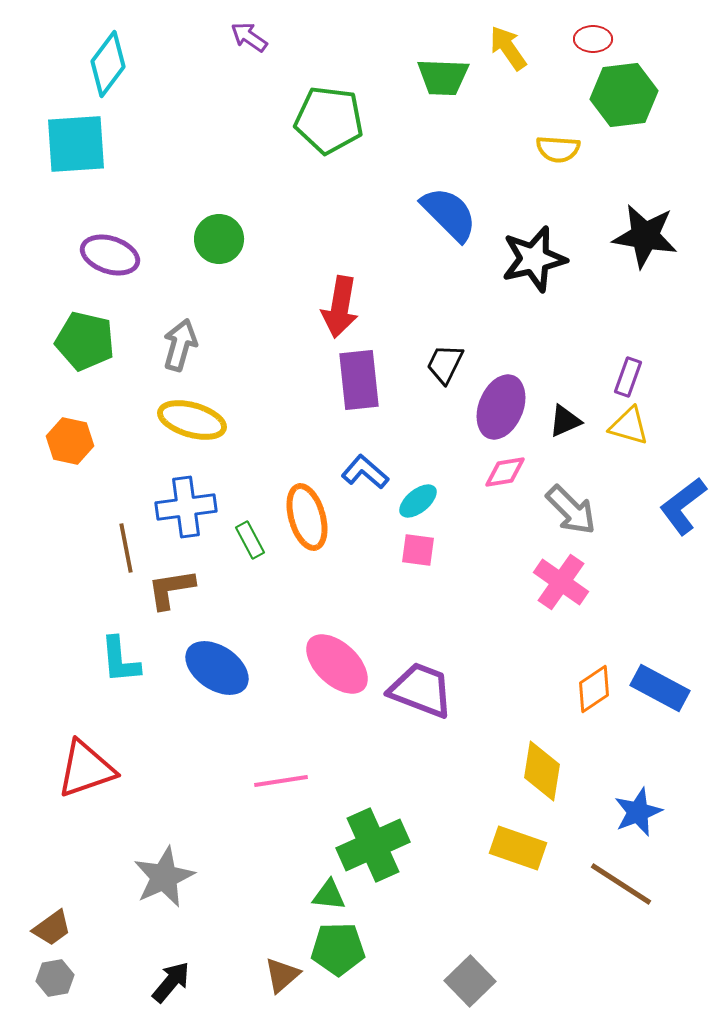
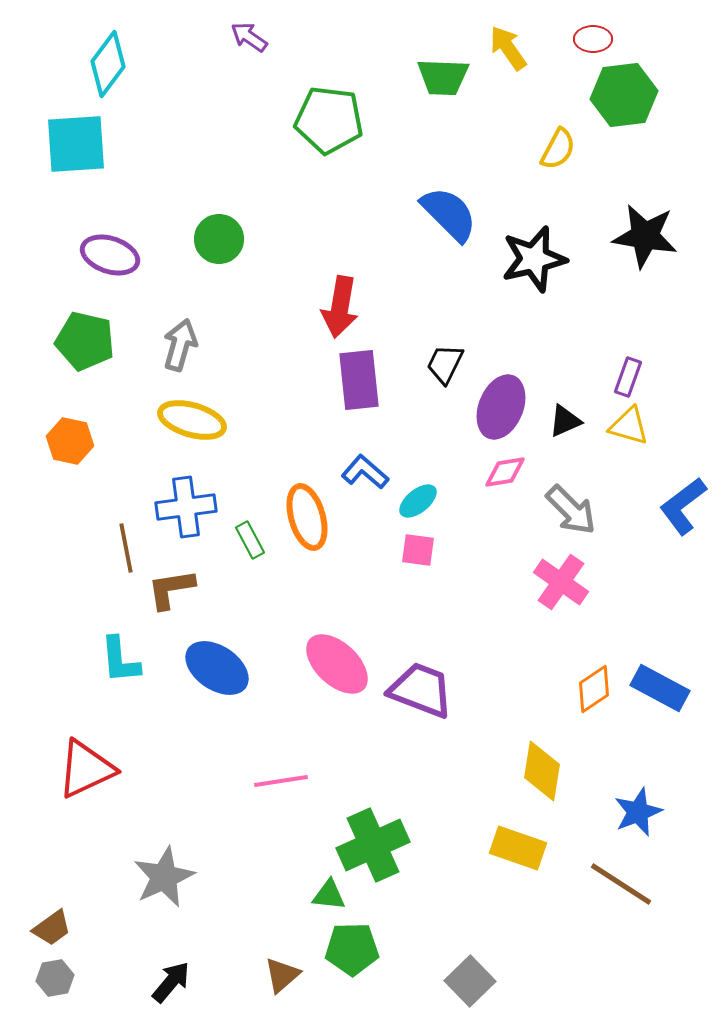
yellow semicircle at (558, 149): rotated 66 degrees counterclockwise
red triangle at (86, 769): rotated 6 degrees counterclockwise
green pentagon at (338, 949): moved 14 px right
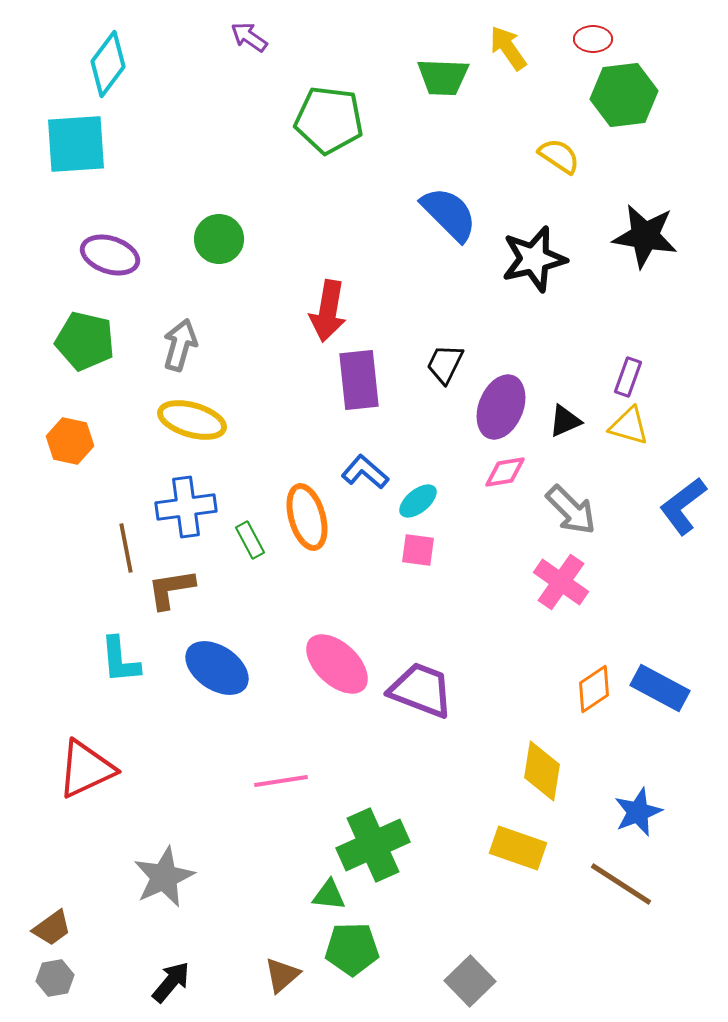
yellow semicircle at (558, 149): moved 1 px right, 7 px down; rotated 84 degrees counterclockwise
red arrow at (340, 307): moved 12 px left, 4 px down
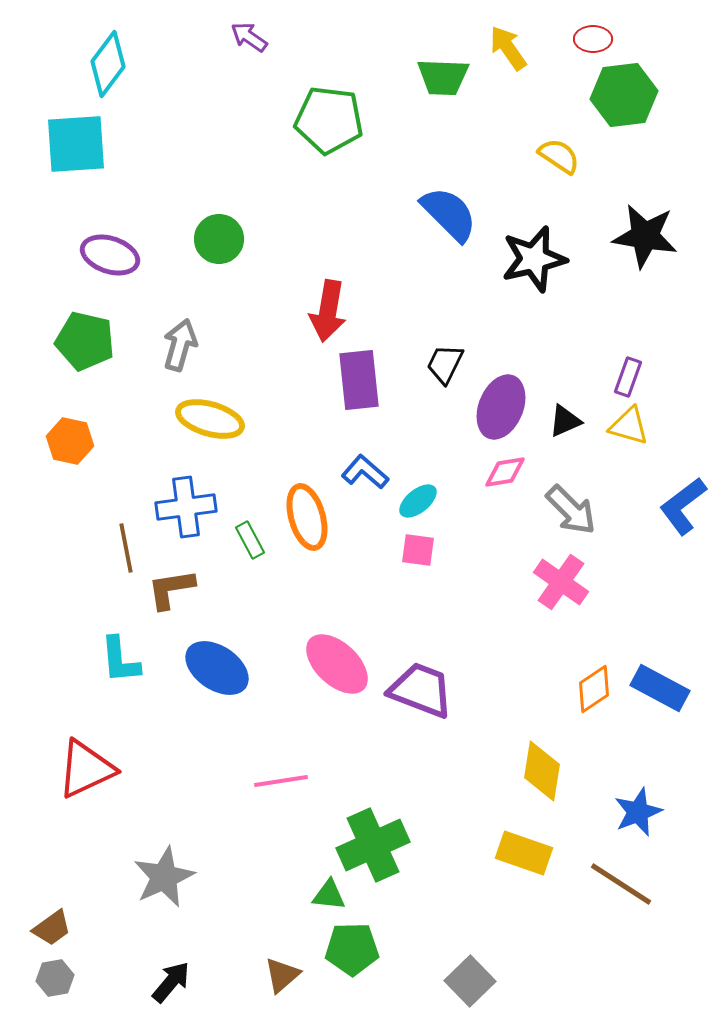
yellow ellipse at (192, 420): moved 18 px right, 1 px up
yellow rectangle at (518, 848): moved 6 px right, 5 px down
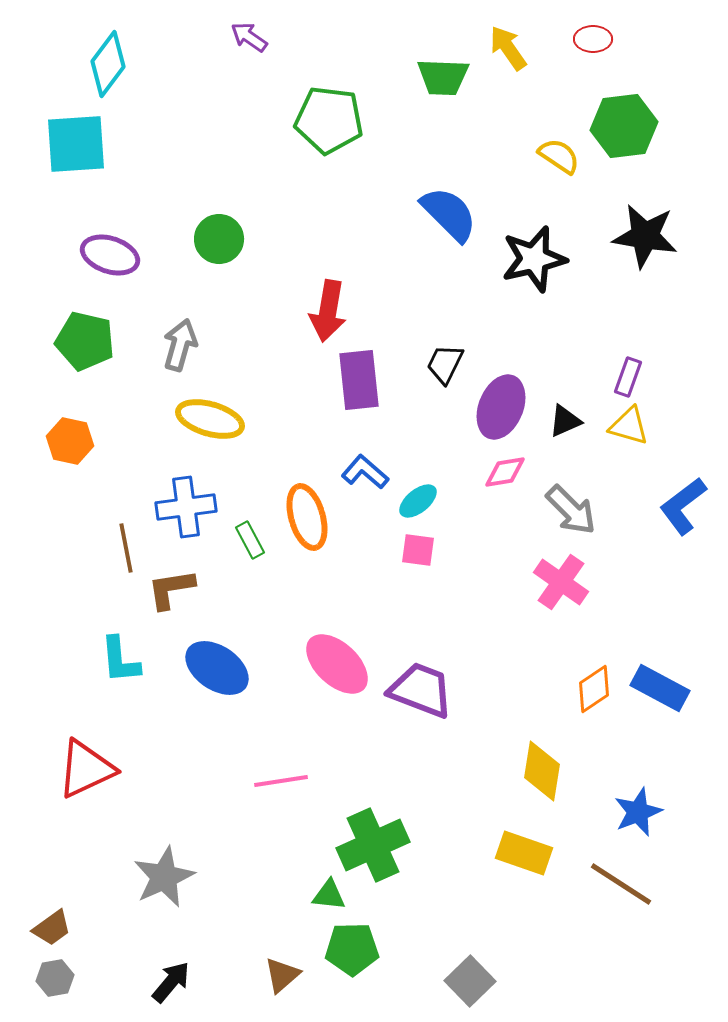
green hexagon at (624, 95): moved 31 px down
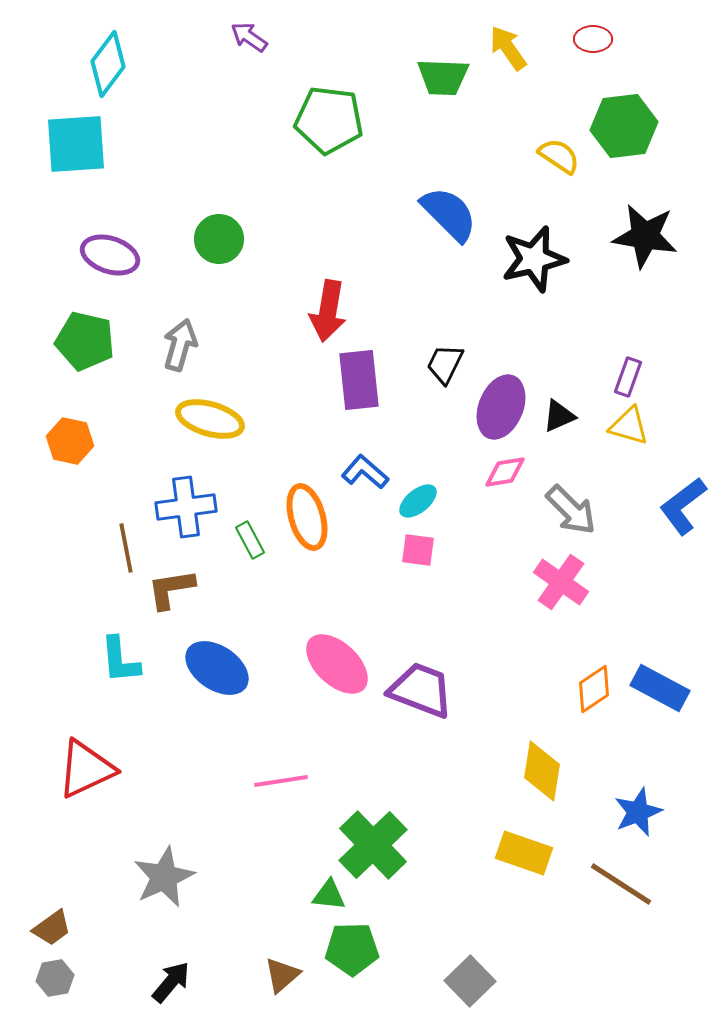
black triangle at (565, 421): moved 6 px left, 5 px up
green cross at (373, 845): rotated 20 degrees counterclockwise
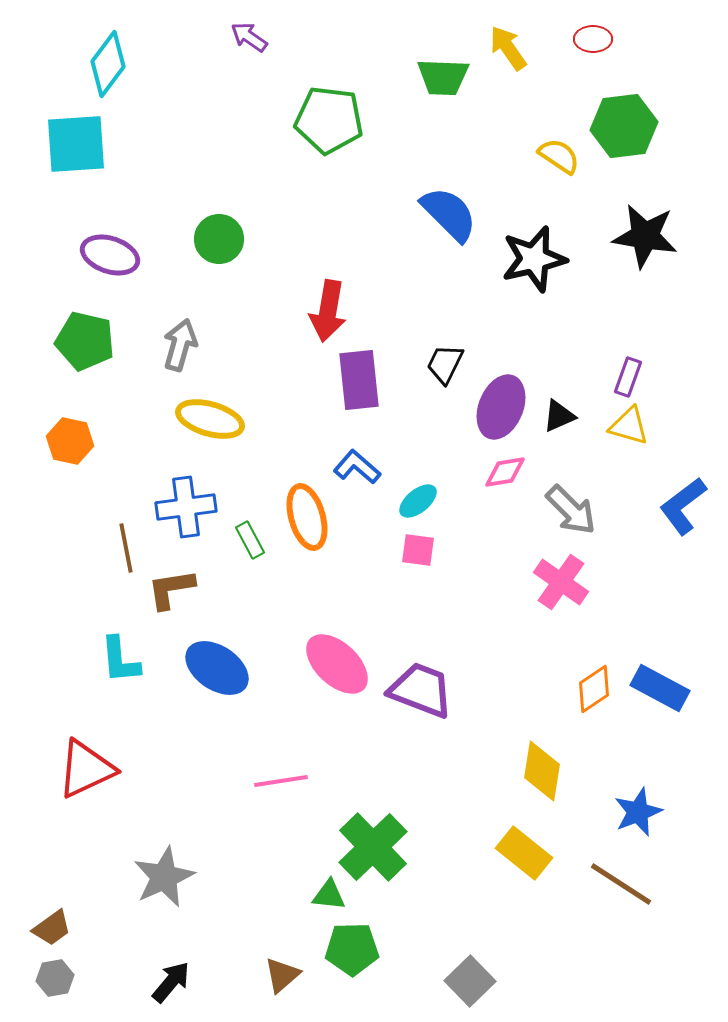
blue L-shape at (365, 472): moved 8 px left, 5 px up
green cross at (373, 845): moved 2 px down
yellow rectangle at (524, 853): rotated 20 degrees clockwise
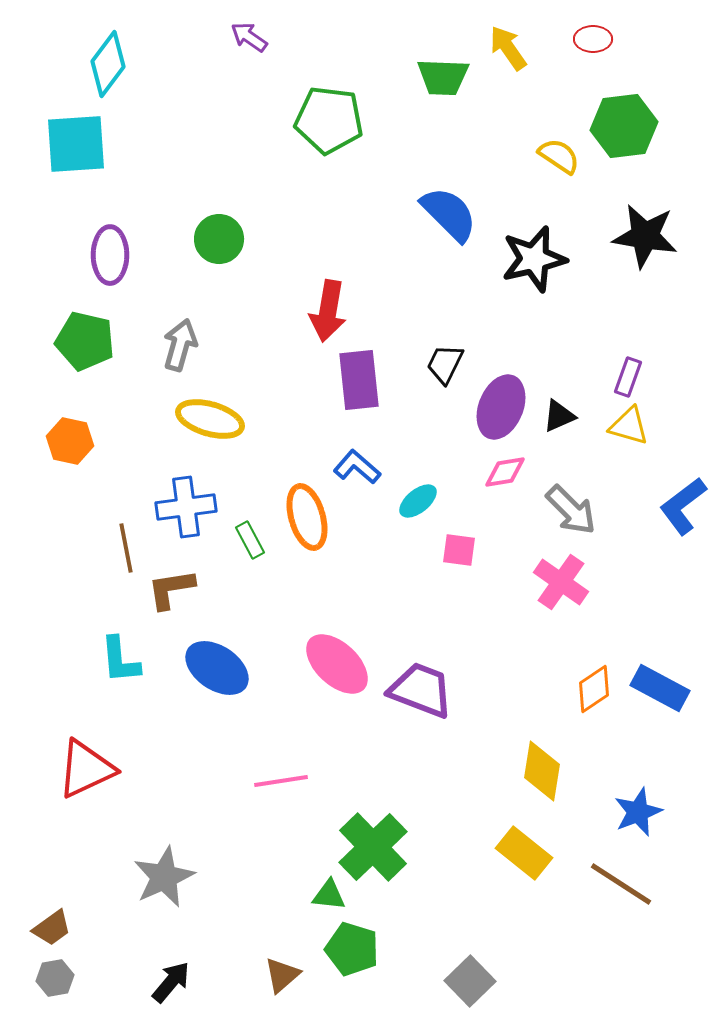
purple ellipse at (110, 255): rotated 72 degrees clockwise
pink square at (418, 550): moved 41 px right
green pentagon at (352, 949): rotated 18 degrees clockwise
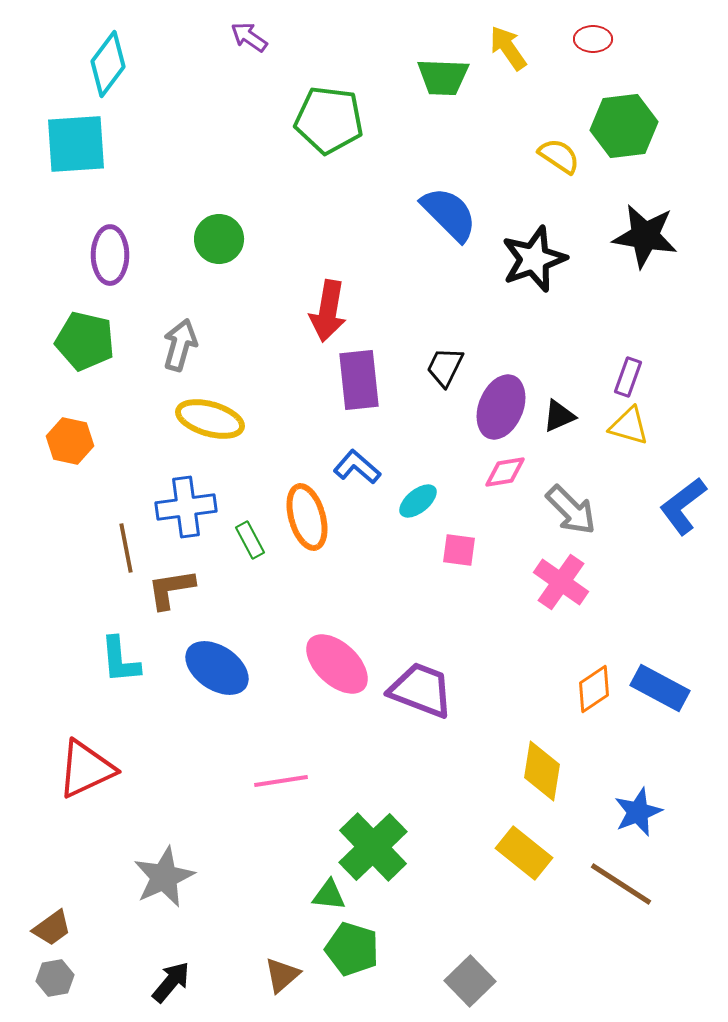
black star at (534, 259): rotated 6 degrees counterclockwise
black trapezoid at (445, 364): moved 3 px down
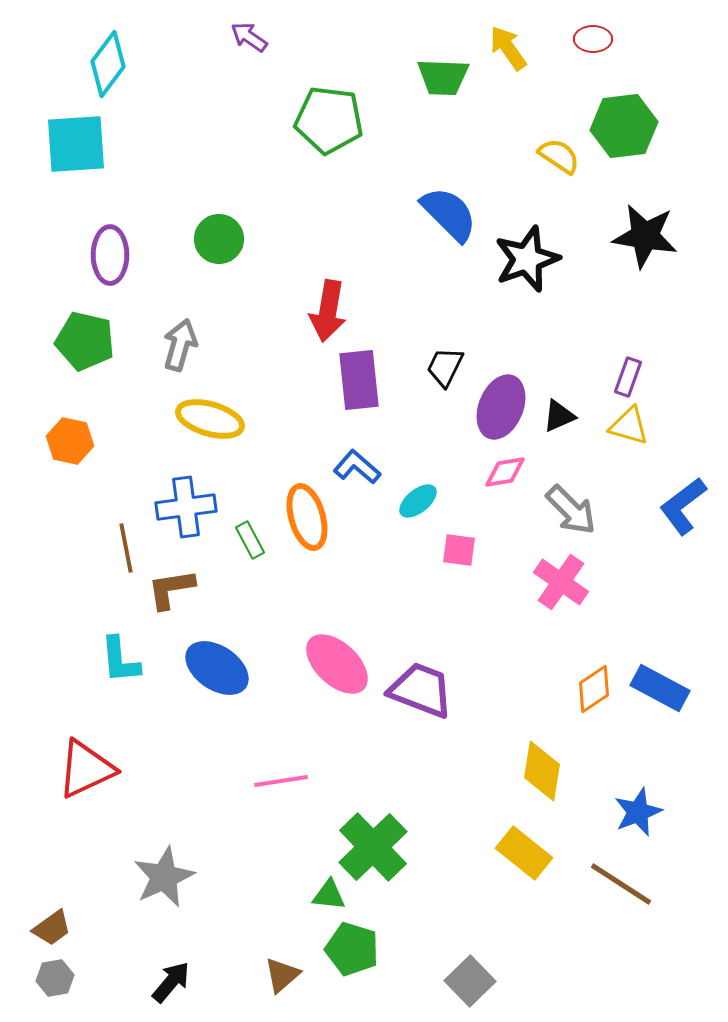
black star at (534, 259): moved 7 px left
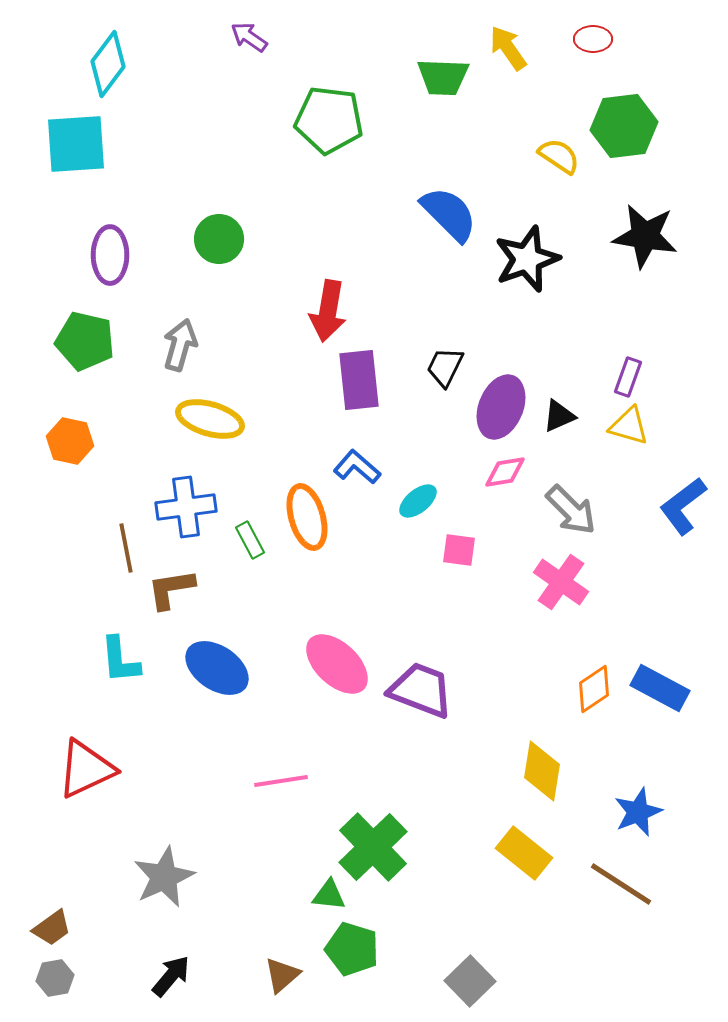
black arrow at (171, 982): moved 6 px up
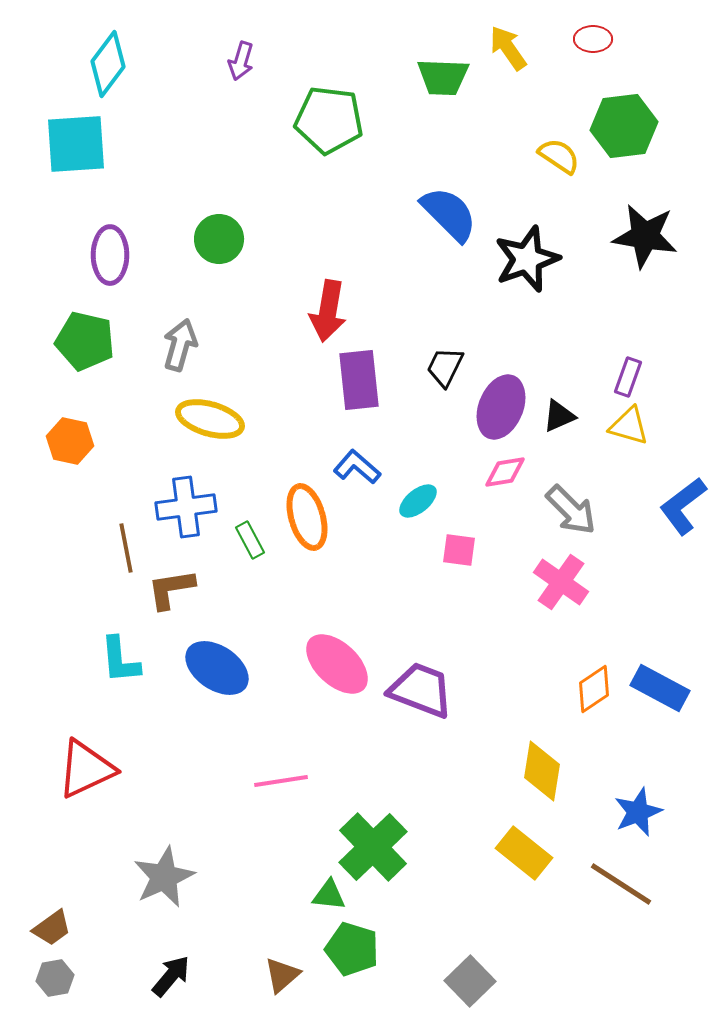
purple arrow at (249, 37): moved 8 px left, 24 px down; rotated 108 degrees counterclockwise
